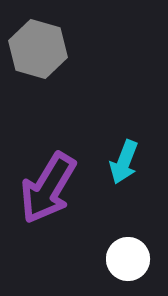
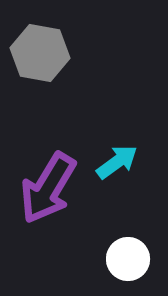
gray hexagon: moved 2 px right, 4 px down; rotated 6 degrees counterclockwise
cyan arrow: moved 7 px left; rotated 147 degrees counterclockwise
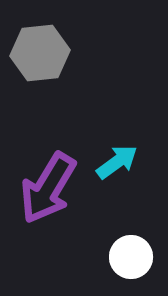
gray hexagon: rotated 16 degrees counterclockwise
white circle: moved 3 px right, 2 px up
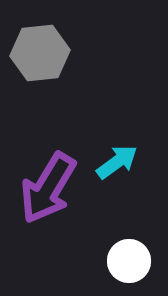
white circle: moved 2 px left, 4 px down
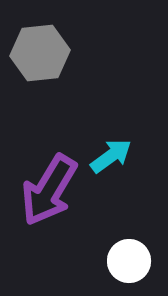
cyan arrow: moved 6 px left, 6 px up
purple arrow: moved 1 px right, 2 px down
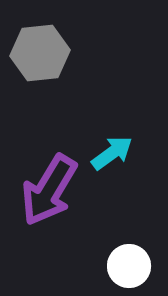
cyan arrow: moved 1 px right, 3 px up
white circle: moved 5 px down
